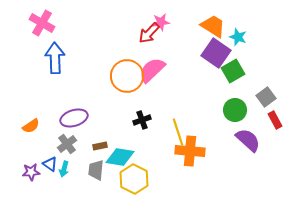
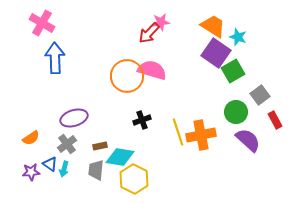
pink semicircle: rotated 60 degrees clockwise
gray square: moved 6 px left, 2 px up
green circle: moved 1 px right, 2 px down
orange semicircle: moved 12 px down
orange cross: moved 11 px right, 16 px up; rotated 16 degrees counterclockwise
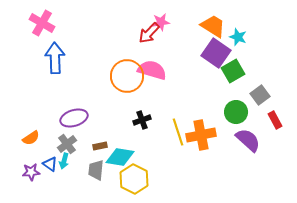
cyan arrow: moved 8 px up
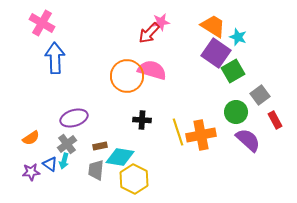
black cross: rotated 24 degrees clockwise
